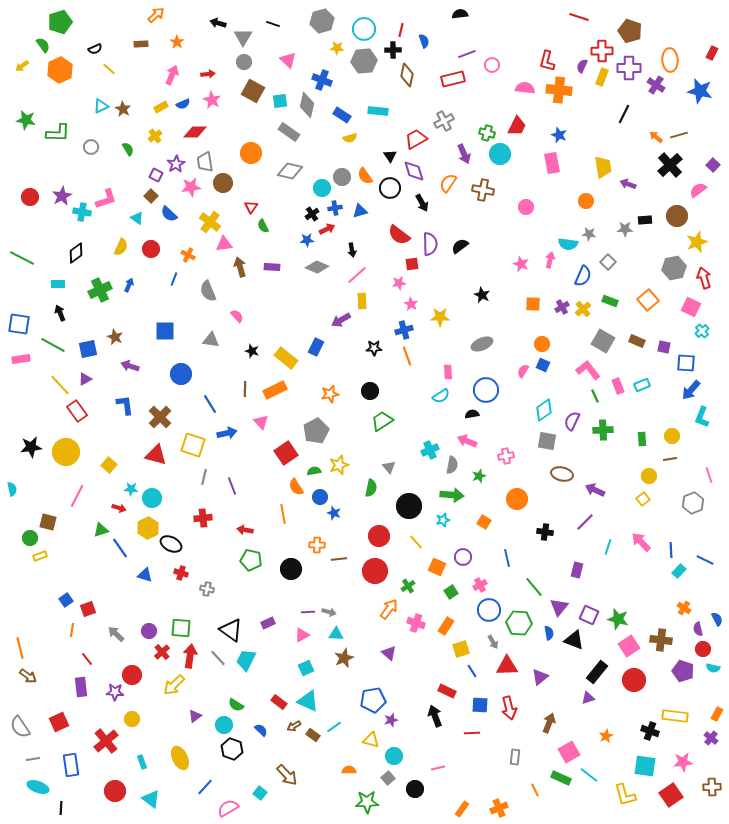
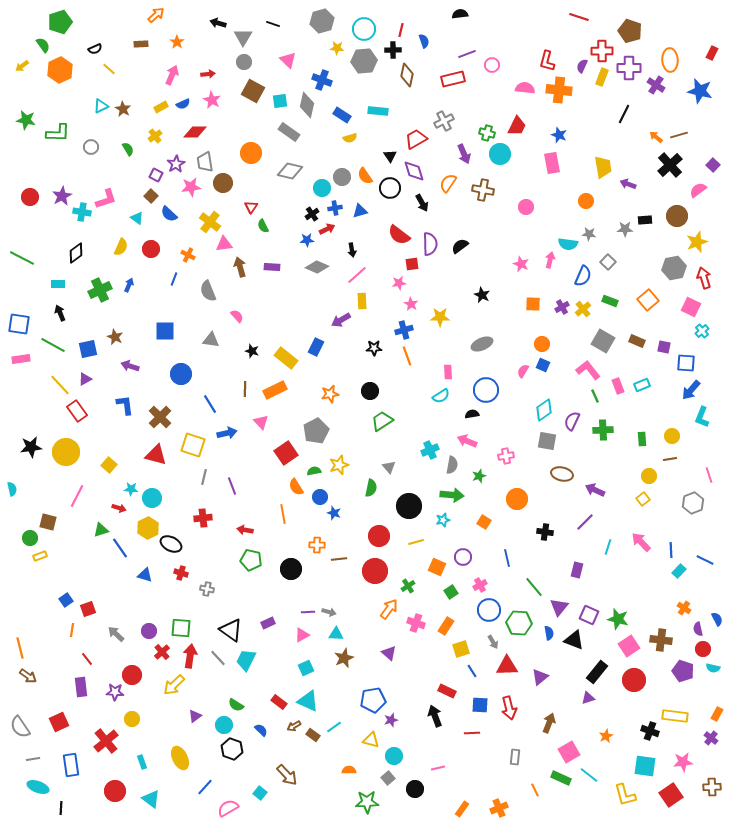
yellow line at (416, 542): rotated 63 degrees counterclockwise
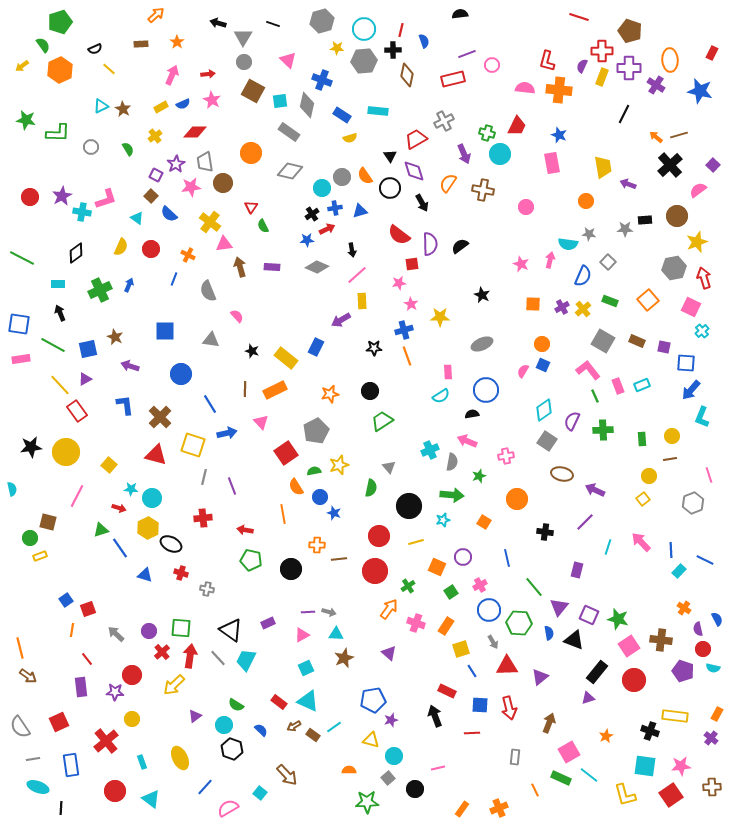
gray square at (547, 441): rotated 24 degrees clockwise
gray semicircle at (452, 465): moved 3 px up
pink star at (683, 762): moved 2 px left, 4 px down
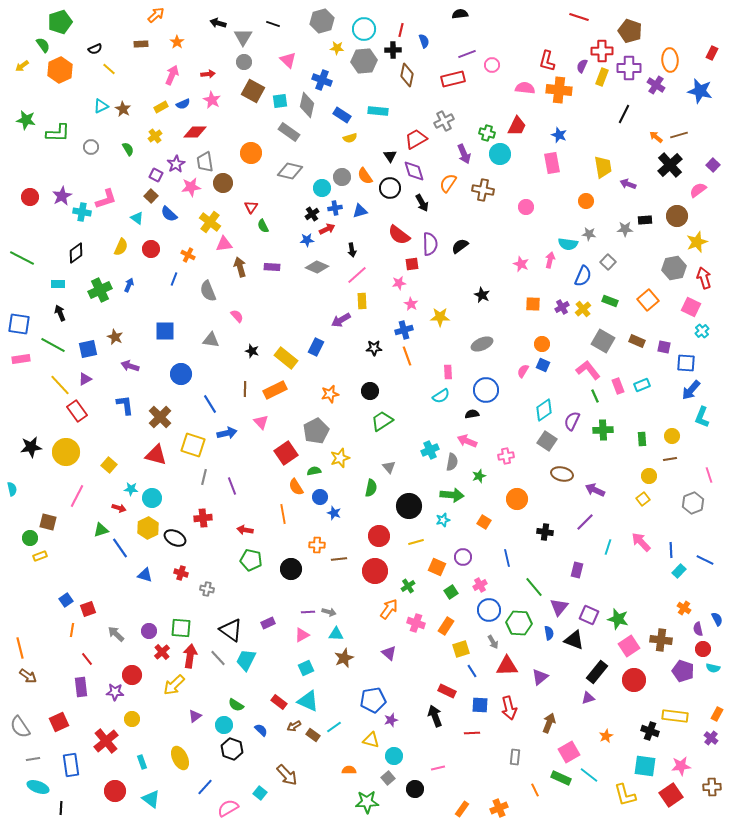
yellow star at (339, 465): moved 1 px right, 7 px up
black ellipse at (171, 544): moved 4 px right, 6 px up
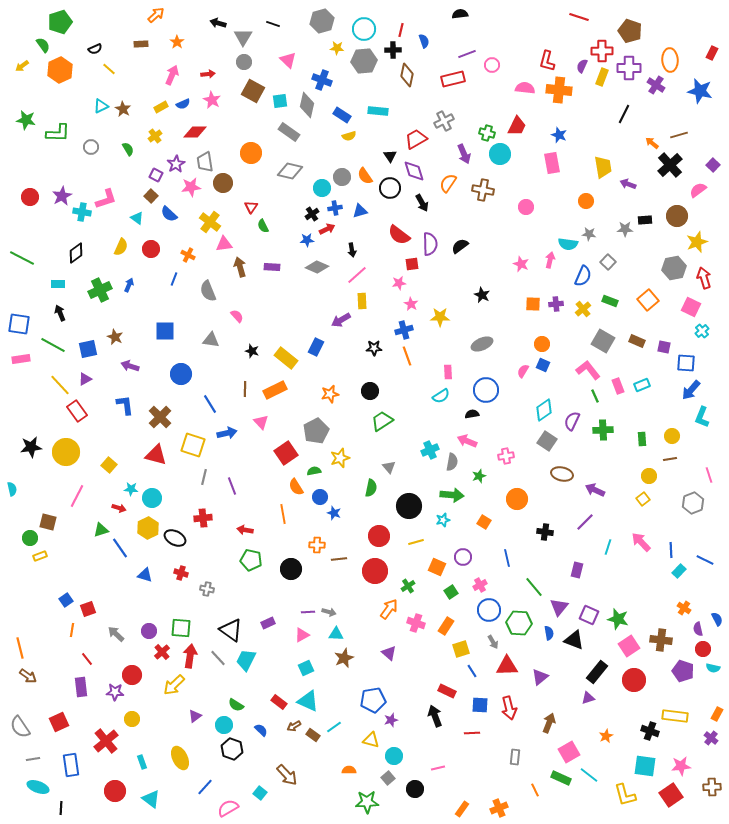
orange arrow at (656, 137): moved 4 px left, 6 px down
yellow semicircle at (350, 138): moved 1 px left, 2 px up
purple cross at (562, 307): moved 6 px left, 3 px up; rotated 24 degrees clockwise
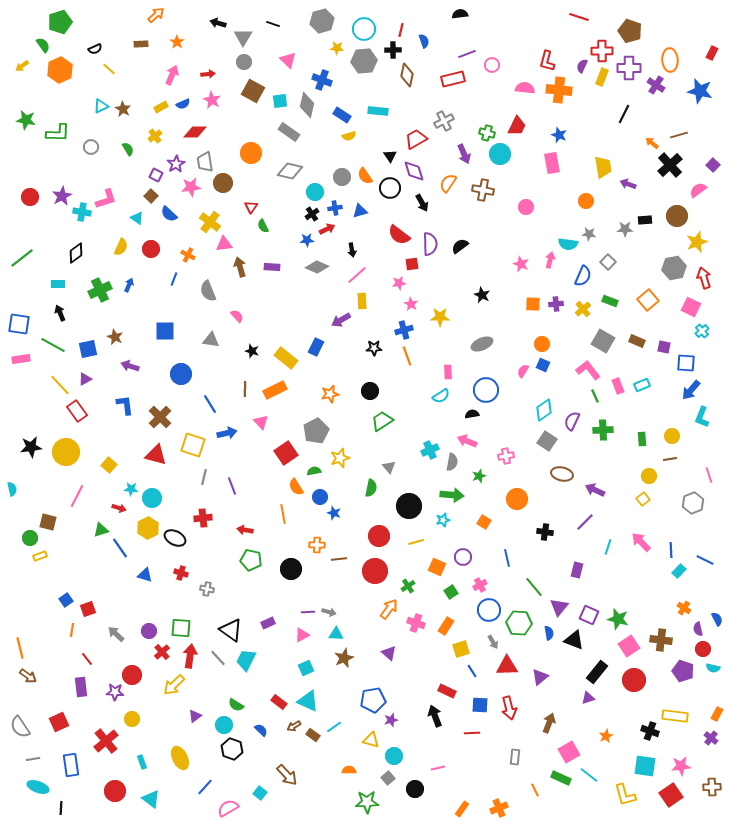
cyan circle at (322, 188): moved 7 px left, 4 px down
green line at (22, 258): rotated 65 degrees counterclockwise
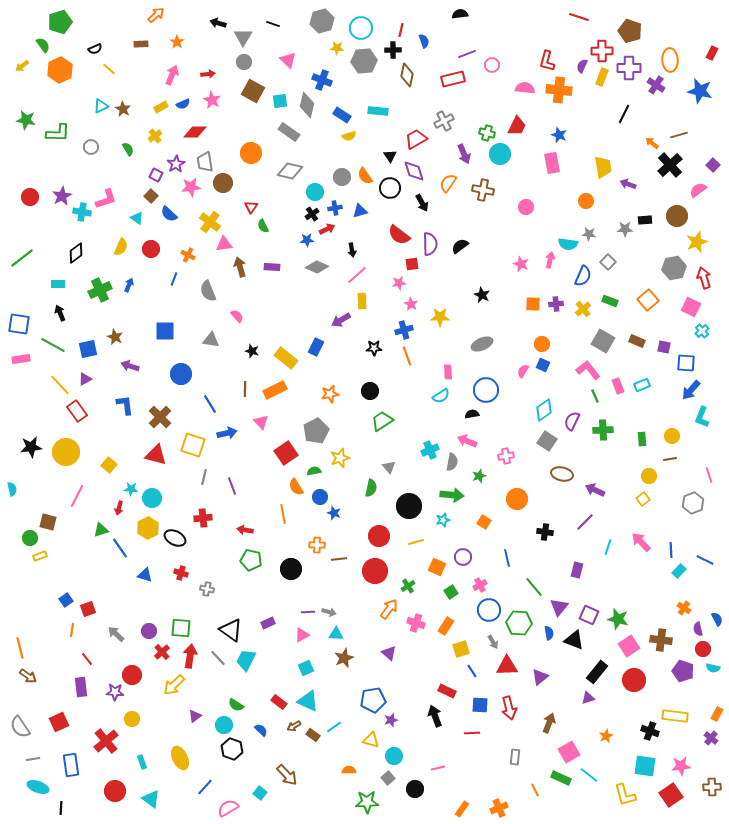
cyan circle at (364, 29): moved 3 px left, 1 px up
red arrow at (119, 508): rotated 88 degrees clockwise
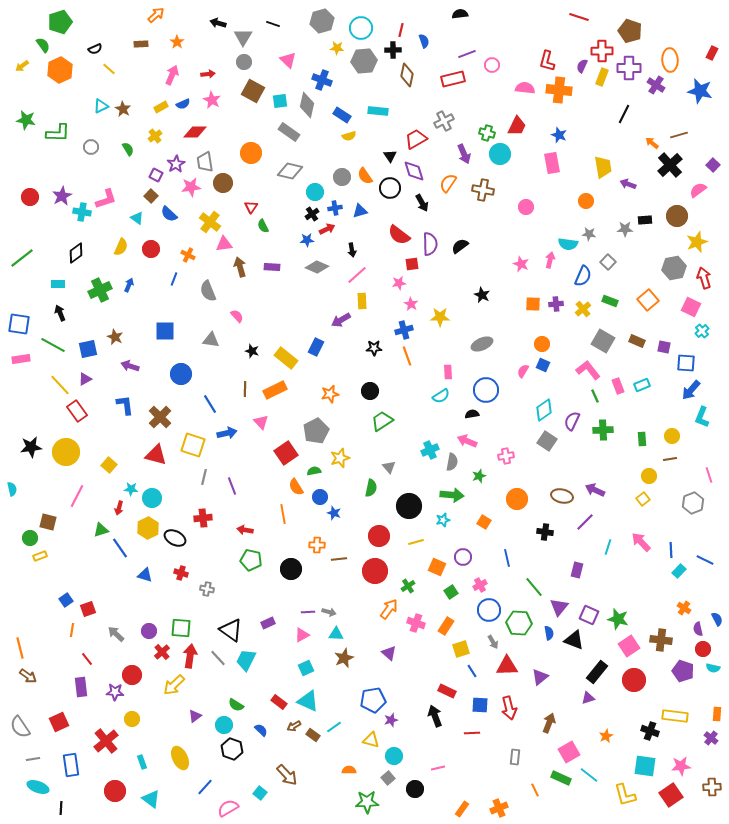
brown ellipse at (562, 474): moved 22 px down
orange rectangle at (717, 714): rotated 24 degrees counterclockwise
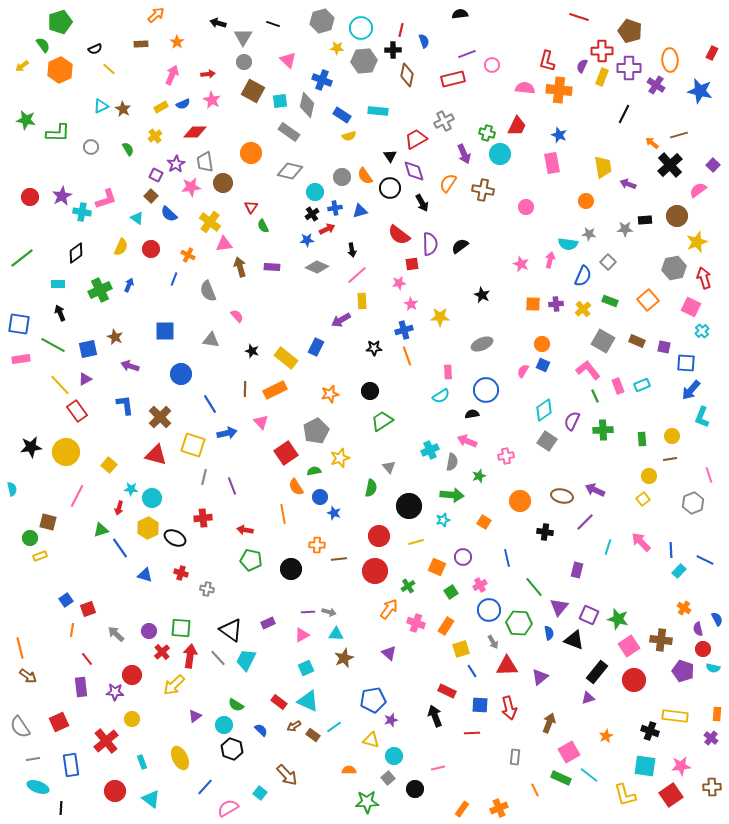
orange circle at (517, 499): moved 3 px right, 2 px down
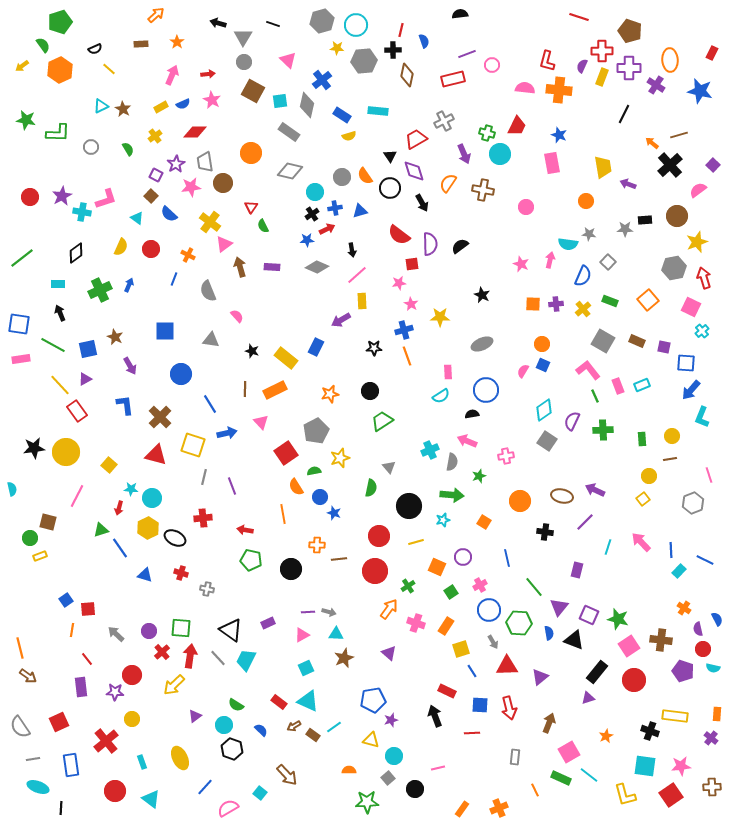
cyan circle at (361, 28): moved 5 px left, 3 px up
blue cross at (322, 80): rotated 30 degrees clockwise
pink triangle at (224, 244): rotated 30 degrees counterclockwise
purple arrow at (130, 366): rotated 138 degrees counterclockwise
black star at (31, 447): moved 3 px right, 1 px down
red square at (88, 609): rotated 14 degrees clockwise
